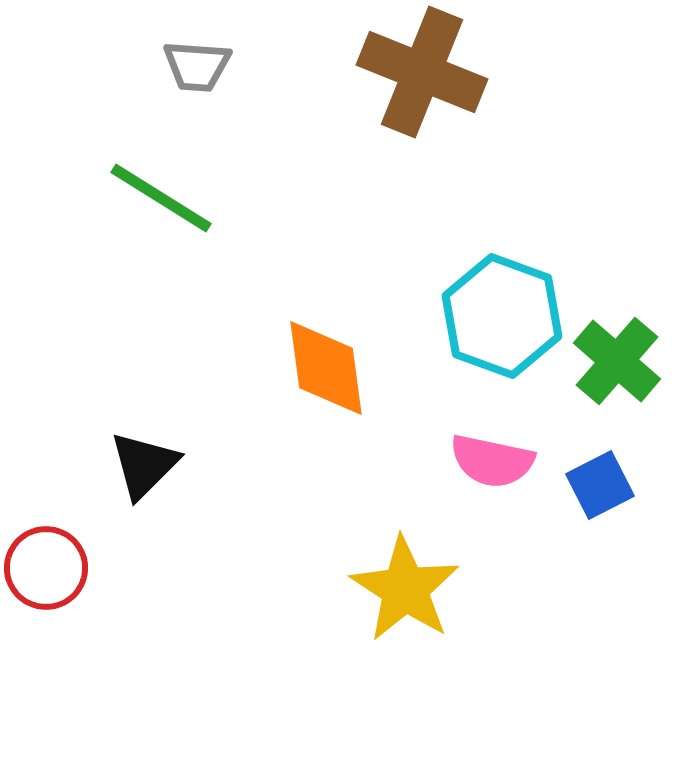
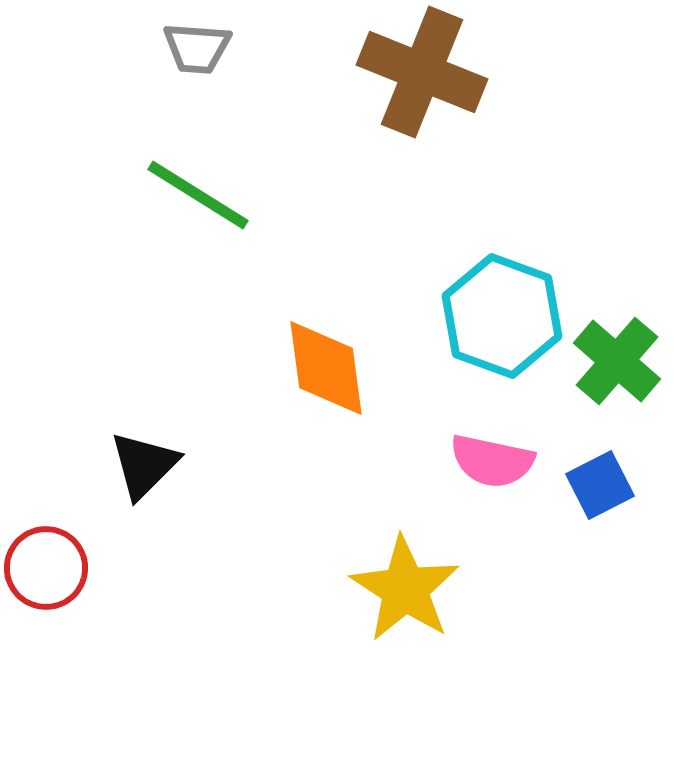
gray trapezoid: moved 18 px up
green line: moved 37 px right, 3 px up
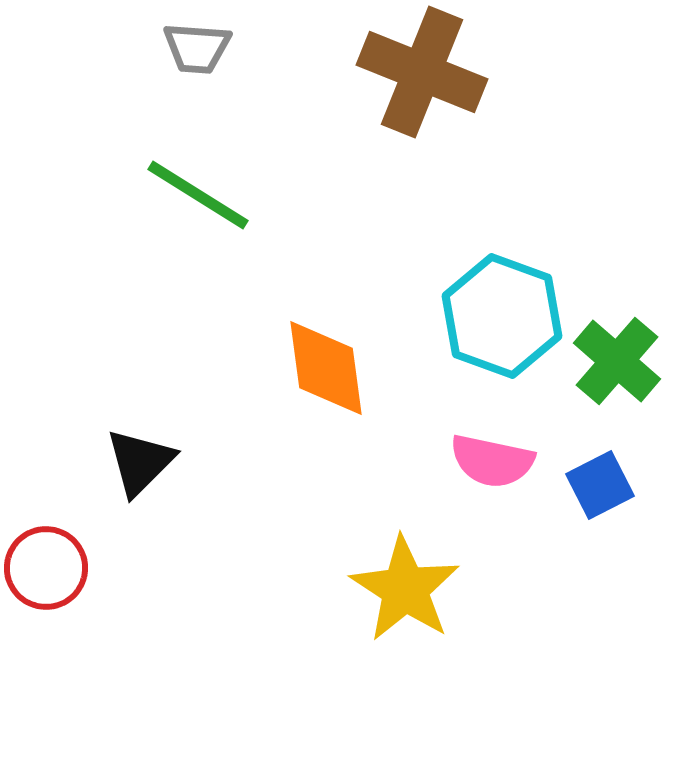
black triangle: moved 4 px left, 3 px up
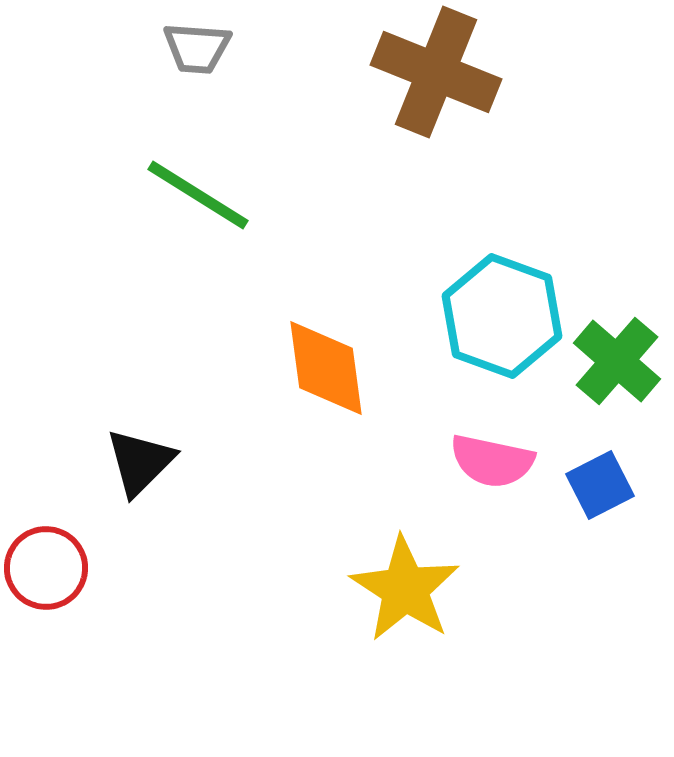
brown cross: moved 14 px right
